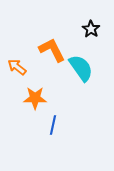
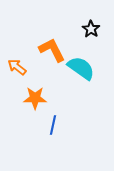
cyan semicircle: rotated 20 degrees counterclockwise
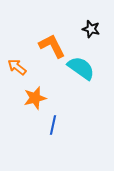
black star: rotated 18 degrees counterclockwise
orange L-shape: moved 4 px up
orange star: rotated 15 degrees counterclockwise
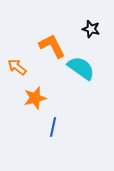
blue line: moved 2 px down
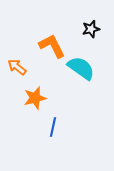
black star: rotated 30 degrees counterclockwise
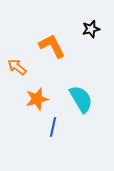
cyan semicircle: moved 31 px down; rotated 24 degrees clockwise
orange star: moved 2 px right, 1 px down
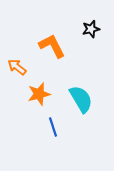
orange star: moved 2 px right, 5 px up
blue line: rotated 30 degrees counterclockwise
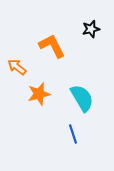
cyan semicircle: moved 1 px right, 1 px up
blue line: moved 20 px right, 7 px down
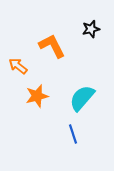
orange arrow: moved 1 px right, 1 px up
orange star: moved 2 px left, 2 px down
cyan semicircle: rotated 108 degrees counterclockwise
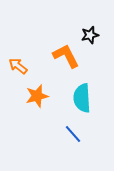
black star: moved 1 px left, 6 px down
orange L-shape: moved 14 px right, 10 px down
cyan semicircle: rotated 44 degrees counterclockwise
blue line: rotated 24 degrees counterclockwise
